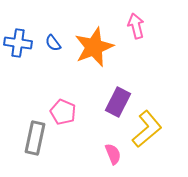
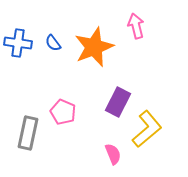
gray rectangle: moved 7 px left, 5 px up
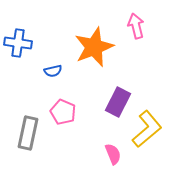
blue semicircle: moved 28 px down; rotated 66 degrees counterclockwise
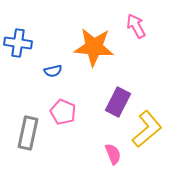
pink arrow: rotated 15 degrees counterclockwise
orange star: rotated 27 degrees clockwise
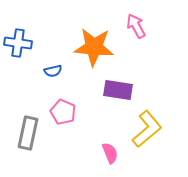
purple rectangle: moved 12 px up; rotated 72 degrees clockwise
pink semicircle: moved 3 px left, 1 px up
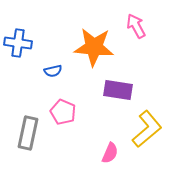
pink semicircle: rotated 45 degrees clockwise
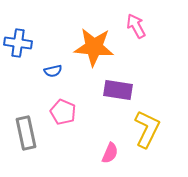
yellow L-shape: rotated 24 degrees counterclockwise
gray rectangle: moved 2 px left; rotated 24 degrees counterclockwise
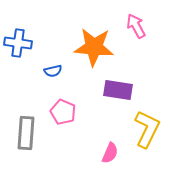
gray rectangle: rotated 16 degrees clockwise
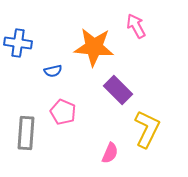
purple rectangle: rotated 36 degrees clockwise
